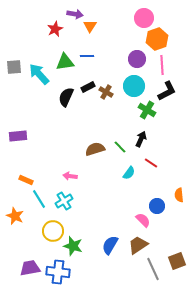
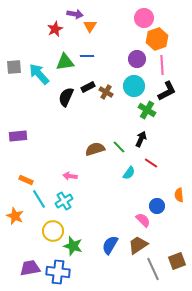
green line: moved 1 px left
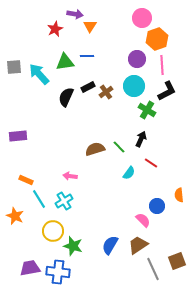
pink circle: moved 2 px left
brown cross: rotated 24 degrees clockwise
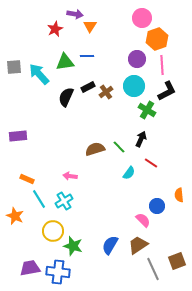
orange rectangle: moved 1 px right, 1 px up
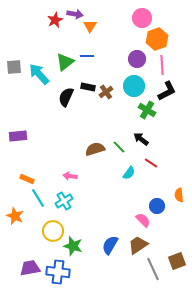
red star: moved 9 px up
green triangle: rotated 30 degrees counterclockwise
black rectangle: rotated 40 degrees clockwise
black arrow: rotated 77 degrees counterclockwise
cyan line: moved 1 px left, 1 px up
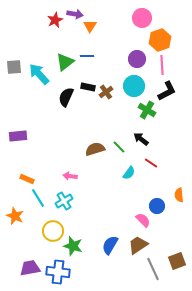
orange hexagon: moved 3 px right, 1 px down
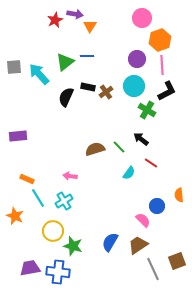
blue semicircle: moved 3 px up
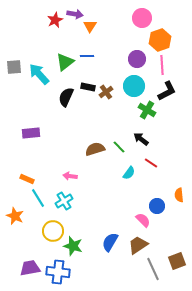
purple rectangle: moved 13 px right, 3 px up
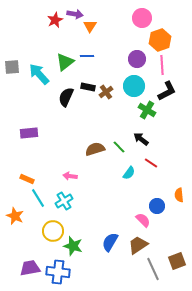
gray square: moved 2 px left
purple rectangle: moved 2 px left
